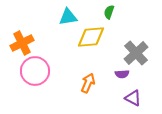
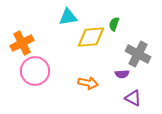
green semicircle: moved 5 px right, 12 px down
gray cross: moved 2 px right, 1 px down; rotated 20 degrees counterclockwise
orange arrow: rotated 78 degrees clockwise
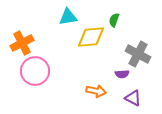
green semicircle: moved 4 px up
orange arrow: moved 8 px right, 8 px down
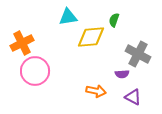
purple triangle: moved 1 px up
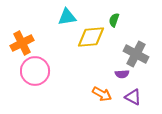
cyan triangle: moved 1 px left
gray cross: moved 2 px left
orange arrow: moved 6 px right, 3 px down; rotated 18 degrees clockwise
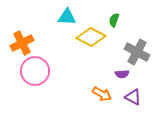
cyan triangle: rotated 12 degrees clockwise
yellow diamond: rotated 32 degrees clockwise
gray cross: moved 1 px right, 2 px up
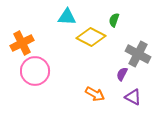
gray cross: moved 1 px right, 2 px down
purple semicircle: rotated 120 degrees clockwise
orange arrow: moved 7 px left
